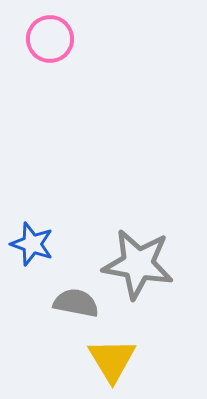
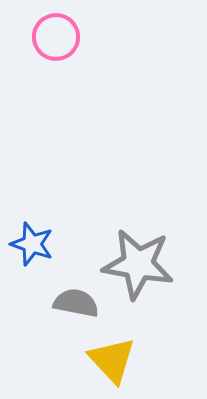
pink circle: moved 6 px right, 2 px up
yellow triangle: rotated 12 degrees counterclockwise
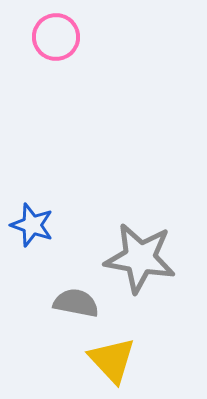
blue star: moved 19 px up
gray star: moved 2 px right, 6 px up
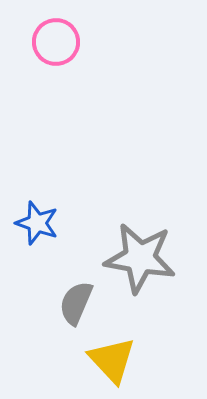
pink circle: moved 5 px down
blue star: moved 5 px right, 2 px up
gray semicircle: rotated 78 degrees counterclockwise
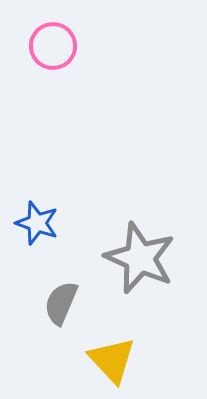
pink circle: moved 3 px left, 4 px down
gray star: rotated 14 degrees clockwise
gray semicircle: moved 15 px left
